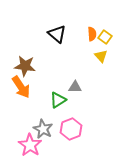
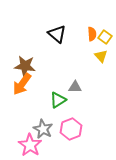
orange arrow: moved 1 px right, 3 px up; rotated 70 degrees clockwise
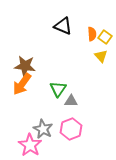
black triangle: moved 6 px right, 8 px up; rotated 18 degrees counterclockwise
gray triangle: moved 4 px left, 14 px down
green triangle: moved 11 px up; rotated 24 degrees counterclockwise
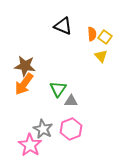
orange arrow: moved 2 px right
